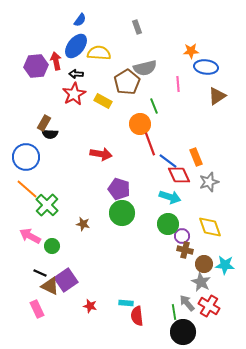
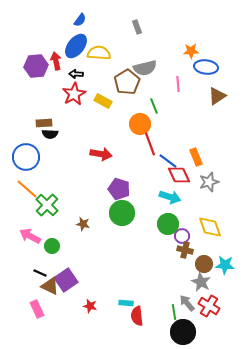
brown rectangle at (44, 123): rotated 56 degrees clockwise
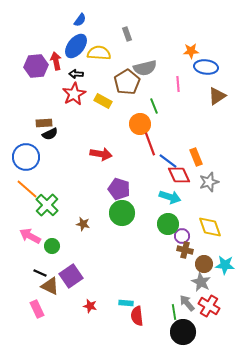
gray rectangle at (137, 27): moved 10 px left, 7 px down
black semicircle at (50, 134): rotated 28 degrees counterclockwise
purple square at (66, 280): moved 5 px right, 4 px up
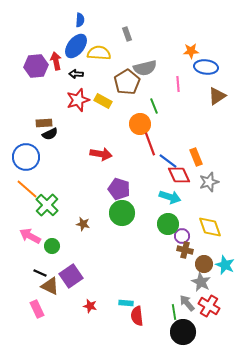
blue semicircle at (80, 20): rotated 32 degrees counterclockwise
red star at (74, 94): moved 4 px right, 6 px down; rotated 10 degrees clockwise
cyan star at (225, 265): rotated 18 degrees clockwise
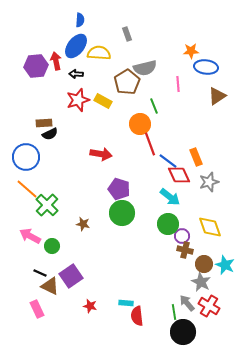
cyan arrow at (170, 197): rotated 20 degrees clockwise
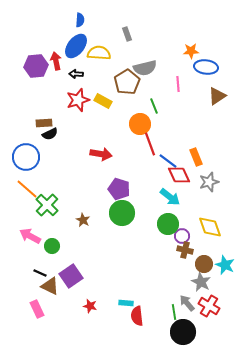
brown star at (83, 224): moved 4 px up; rotated 16 degrees clockwise
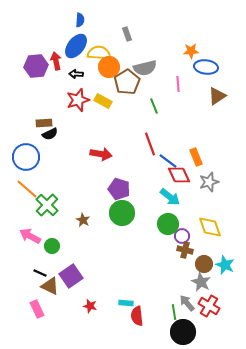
orange circle at (140, 124): moved 31 px left, 57 px up
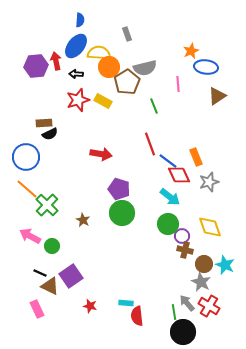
orange star at (191, 51): rotated 21 degrees counterclockwise
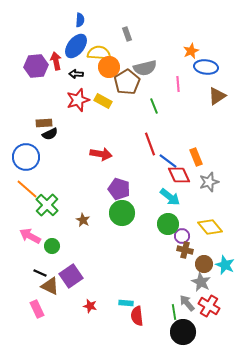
yellow diamond at (210, 227): rotated 20 degrees counterclockwise
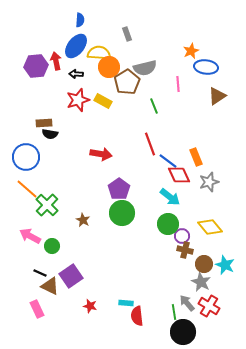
black semicircle at (50, 134): rotated 35 degrees clockwise
purple pentagon at (119, 189): rotated 20 degrees clockwise
